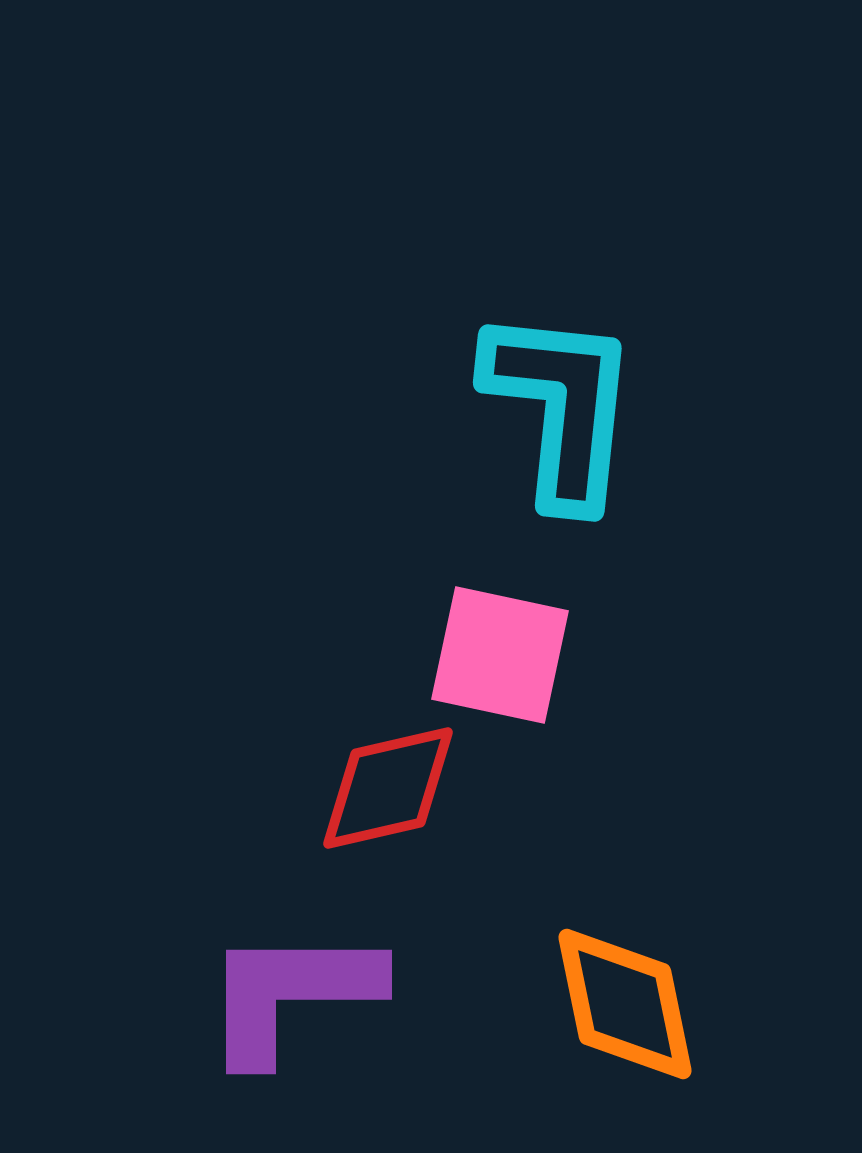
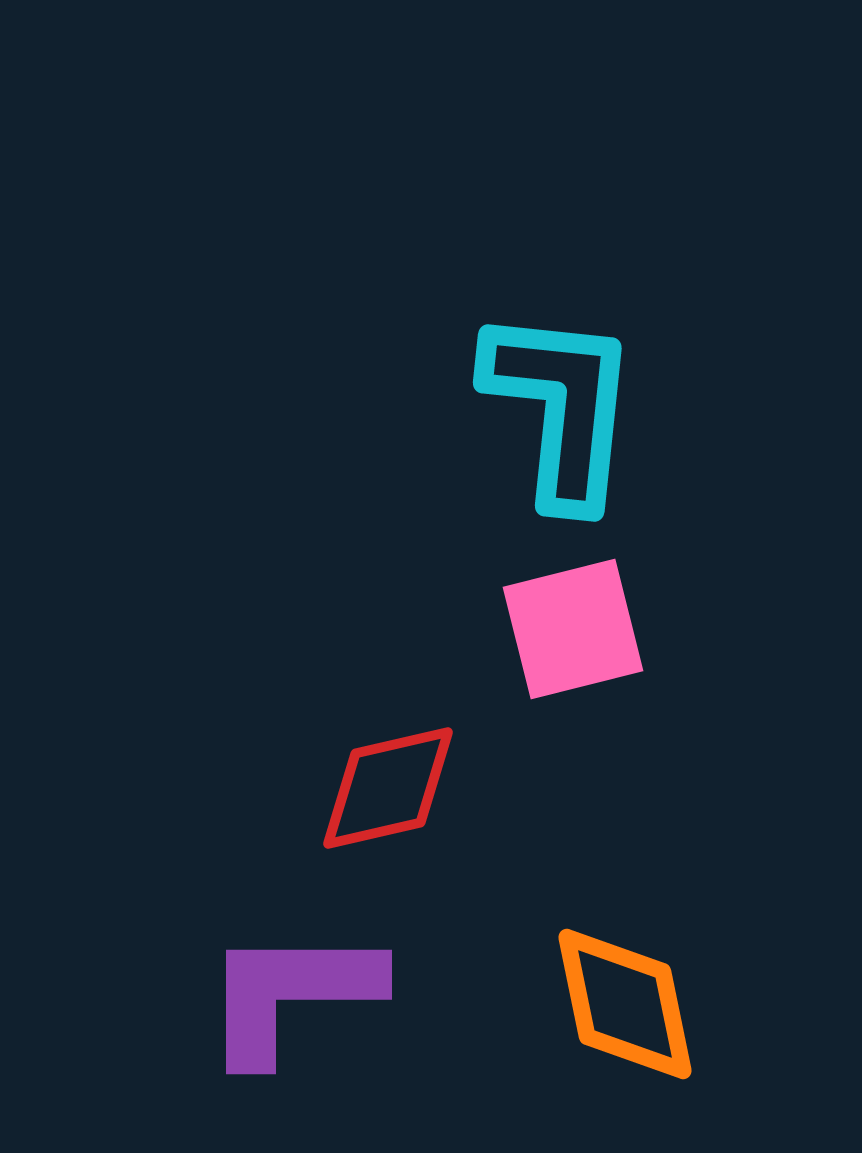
pink square: moved 73 px right, 26 px up; rotated 26 degrees counterclockwise
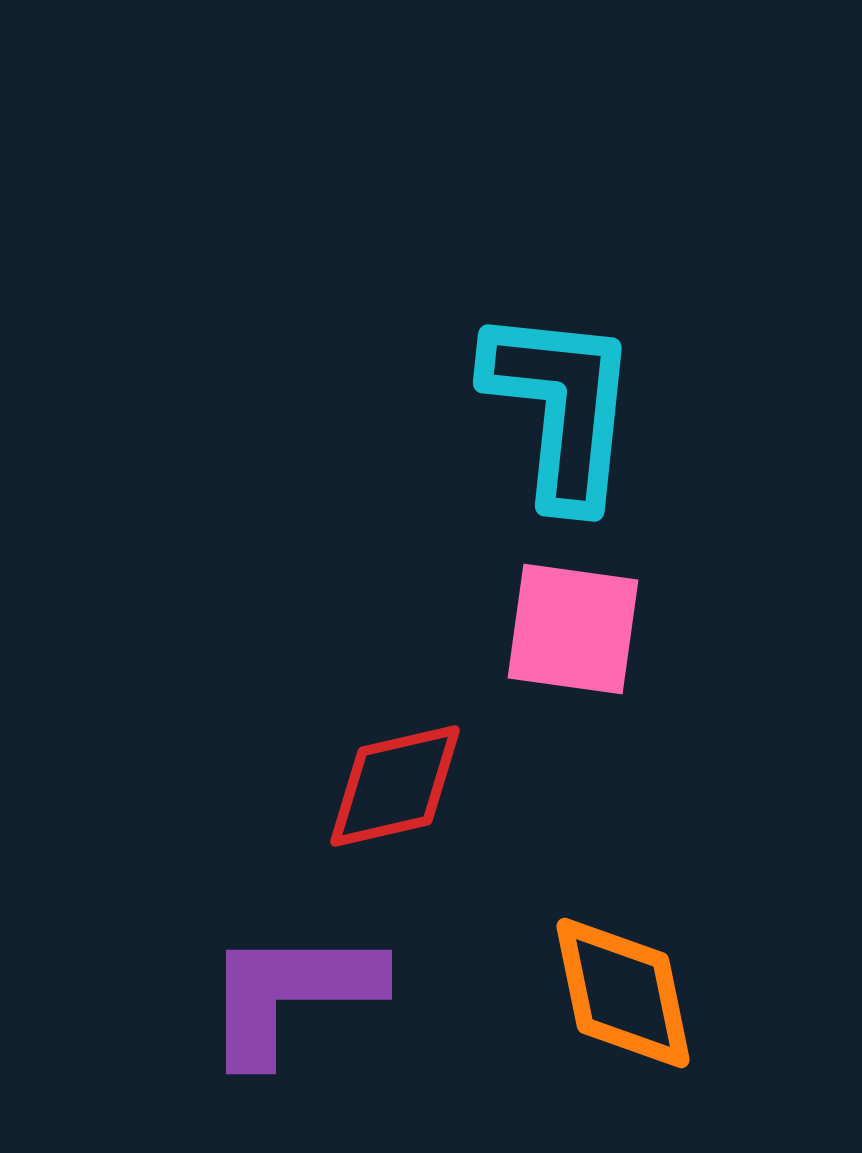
pink square: rotated 22 degrees clockwise
red diamond: moved 7 px right, 2 px up
orange diamond: moved 2 px left, 11 px up
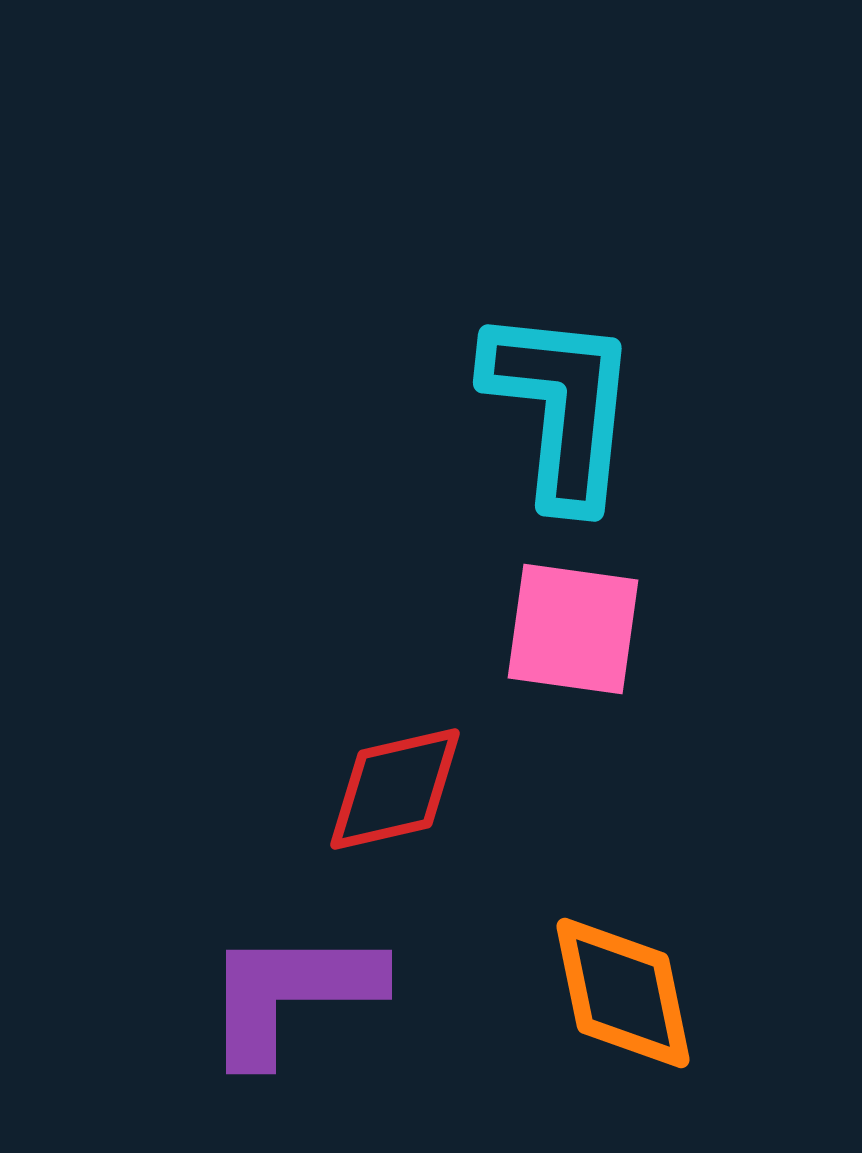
red diamond: moved 3 px down
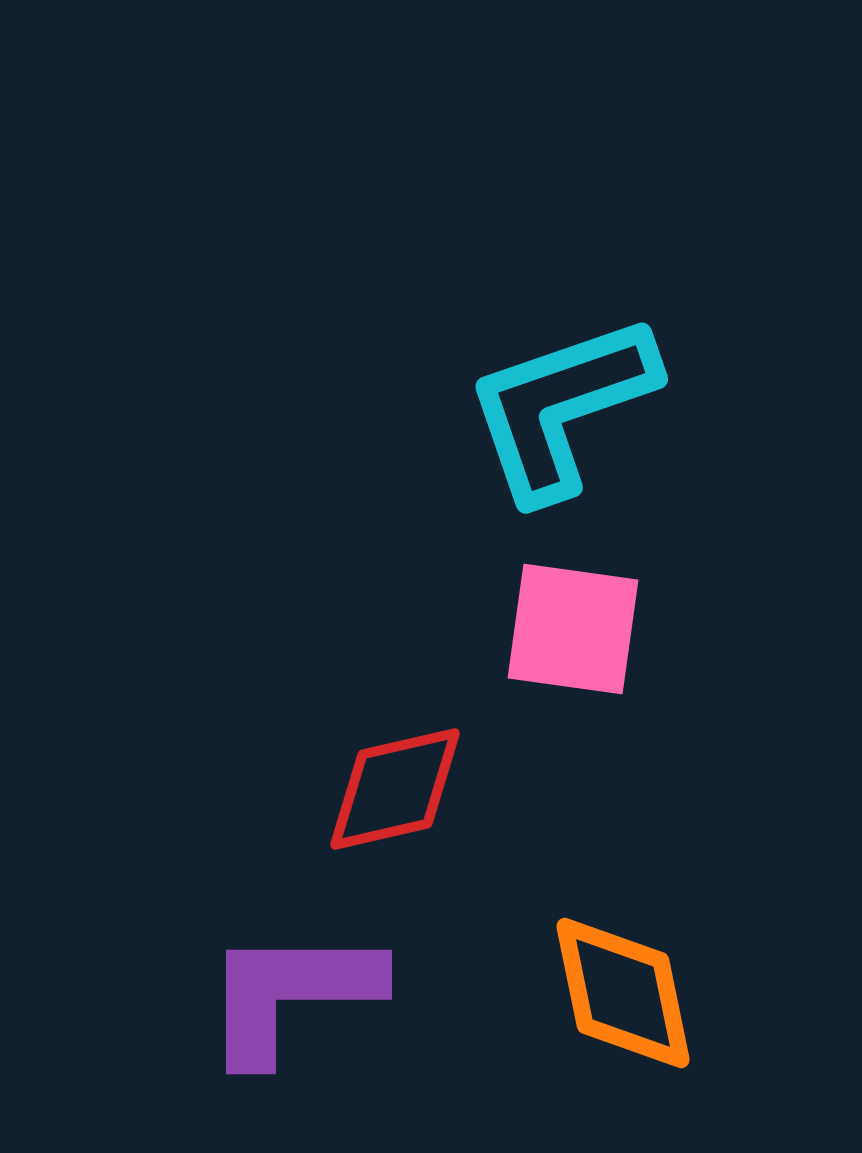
cyan L-shape: rotated 115 degrees counterclockwise
